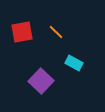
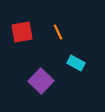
orange line: moved 2 px right; rotated 21 degrees clockwise
cyan rectangle: moved 2 px right
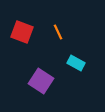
red square: rotated 30 degrees clockwise
purple square: rotated 10 degrees counterclockwise
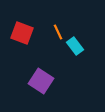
red square: moved 1 px down
cyan rectangle: moved 1 px left, 17 px up; rotated 24 degrees clockwise
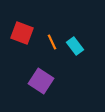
orange line: moved 6 px left, 10 px down
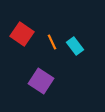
red square: moved 1 px down; rotated 15 degrees clockwise
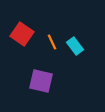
purple square: rotated 20 degrees counterclockwise
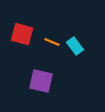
red square: rotated 20 degrees counterclockwise
orange line: rotated 42 degrees counterclockwise
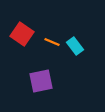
red square: rotated 20 degrees clockwise
purple square: rotated 25 degrees counterclockwise
